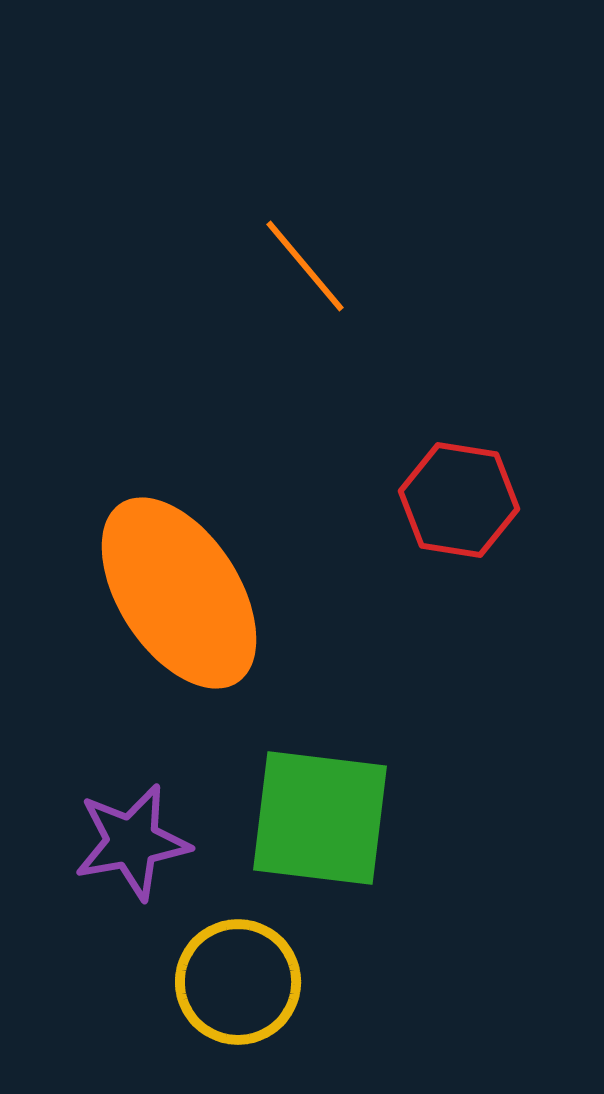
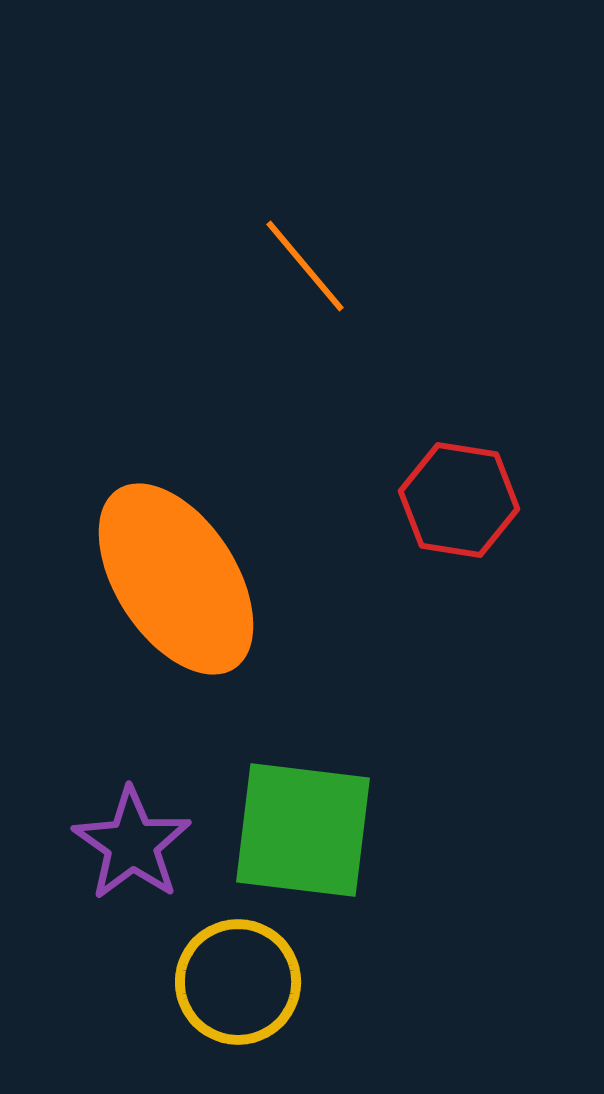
orange ellipse: moved 3 px left, 14 px up
green square: moved 17 px left, 12 px down
purple star: moved 2 px down; rotated 27 degrees counterclockwise
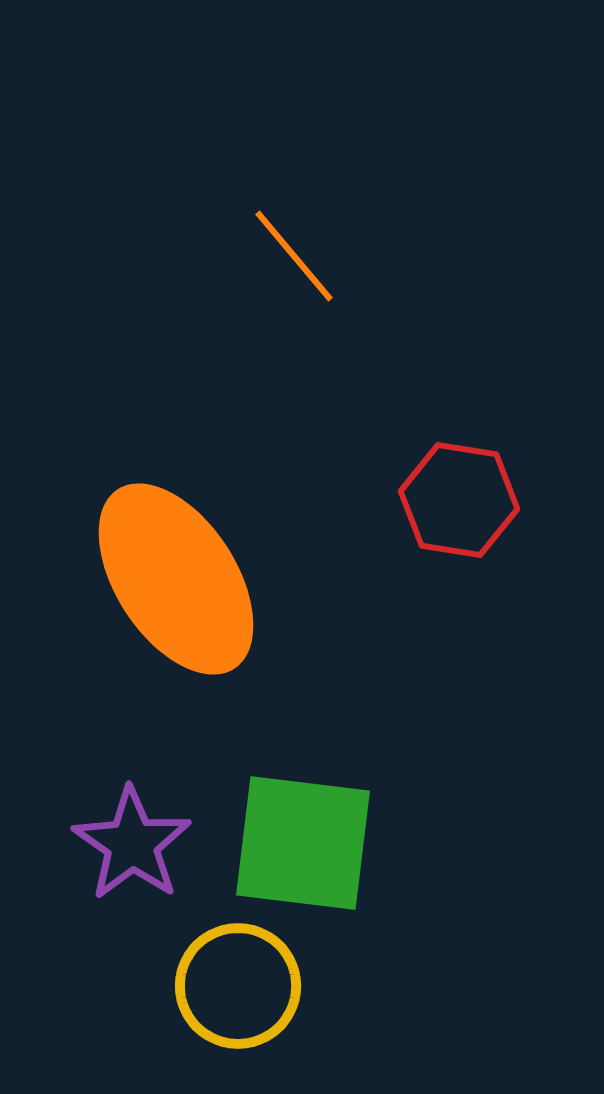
orange line: moved 11 px left, 10 px up
green square: moved 13 px down
yellow circle: moved 4 px down
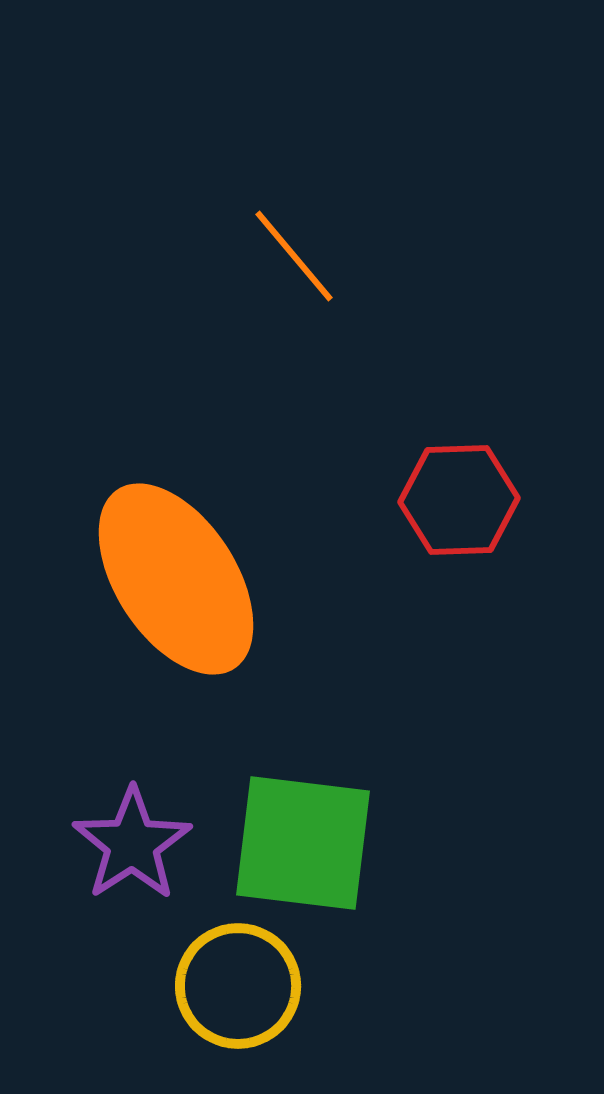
red hexagon: rotated 11 degrees counterclockwise
purple star: rotated 4 degrees clockwise
